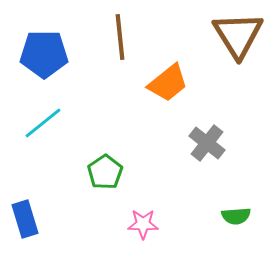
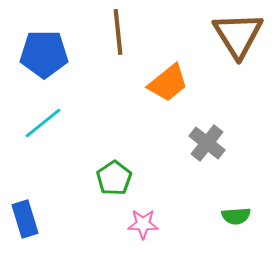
brown line: moved 2 px left, 5 px up
green pentagon: moved 9 px right, 6 px down
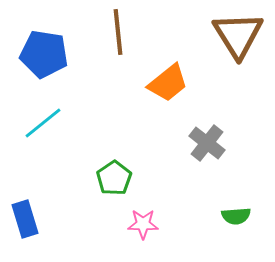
blue pentagon: rotated 9 degrees clockwise
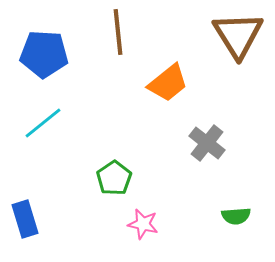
blue pentagon: rotated 6 degrees counterclockwise
pink star: rotated 12 degrees clockwise
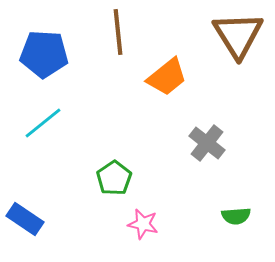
orange trapezoid: moved 1 px left, 6 px up
blue rectangle: rotated 39 degrees counterclockwise
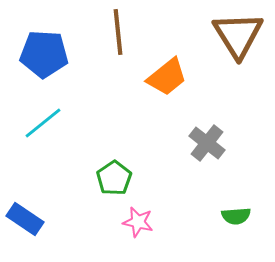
pink star: moved 5 px left, 2 px up
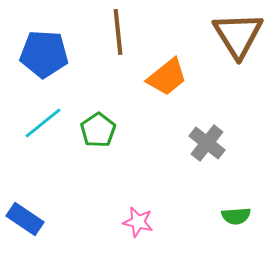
green pentagon: moved 16 px left, 48 px up
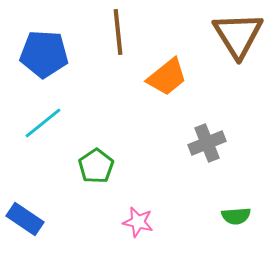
green pentagon: moved 2 px left, 36 px down
gray cross: rotated 30 degrees clockwise
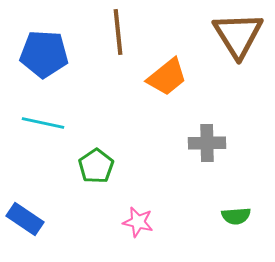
cyan line: rotated 51 degrees clockwise
gray cross: rotated 21 degrees clockwise
